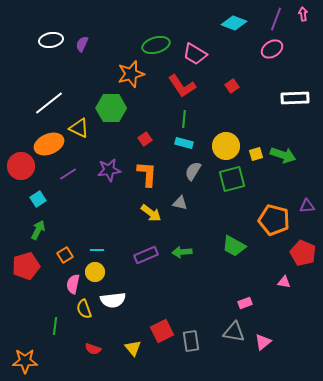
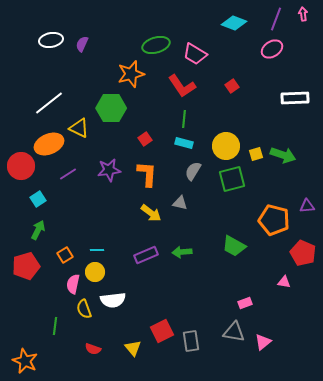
orange star at (25, 361): rotated 25 degrees clockwise
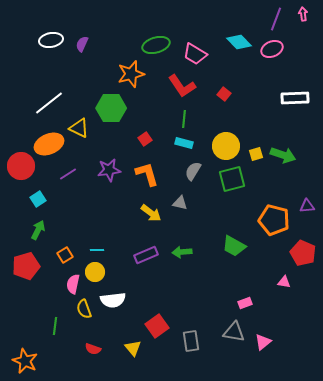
cyan diamond at (234, 23): moved 5 px right, 19 px down; rotated 25 degrees clockwise
pink ellipse at (272, 49): rotated 10 degrees clockwise
red square at (232, 86): moved 8 px left, 8 px down; rotated 16 degrees counterclockwise
orange L-shape at (147, 174): rotated 20 degrees counterclockwise
red square at (162, 331): moved 5 px left, 5 px up; rotated 10 degrees counterclockwise
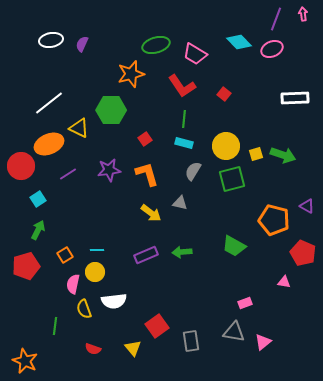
green hexagon at (111, 108): moved 2 px down
purple triangle at (307, 206): rotated 35 degrees clockwise
white semicircle at (113, 300): moved 1 px right, 1 px down
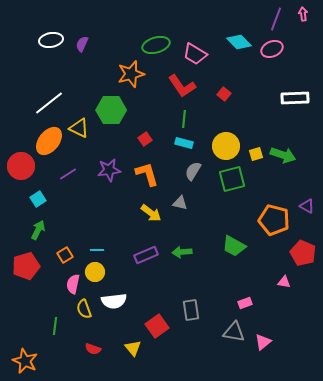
orange ellipse at (49, 144): moved 3 px up; rotated 28 degrees counterclockwise
gray rectangle at (191, 341): moved 31 px up
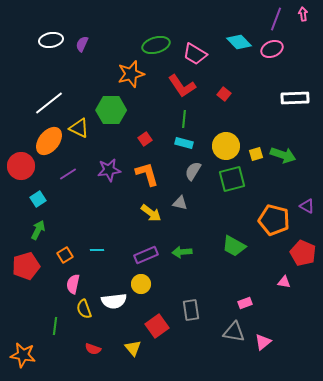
yellow circle at (95, 272): moved 46 px right, 12 px down
orange star at (25, 361): moved 2 px left, 6 px up; rotated 15 degrees counterclockwise
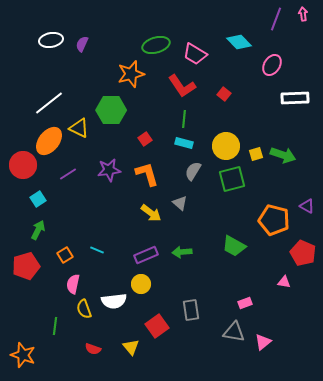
pink ellipse at (272, 49): moved 16 px down; rotated 35 degrees counterclockwise
red circle at (21, 166): moved 2 px right, 1 px up
gray triangle at (180, 203): rotated 28 degrees clockwise
cyan line at (97, 250): rotated 24 degrees clockwise
yellow triangle at (133, 348): moved 2 px left, 1 px up
orange star at (23, 355): rotated 10 degrees clockwise
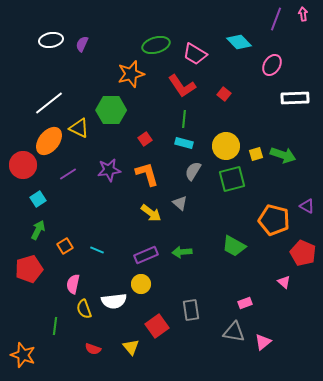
orange square at (65, 255): moved 9 px up
red pentagon at (26, 266): moved 3 px right, 3 px down
pink triangle at (284, 282): rotated 32 degrees clockwise
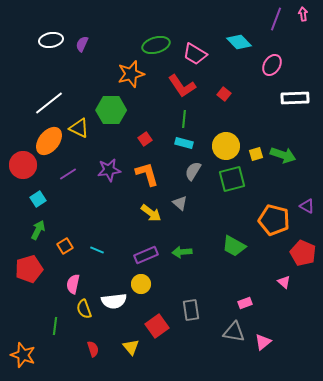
red semicircle at (93, 349): rotated 126 degrees counterclockwise
